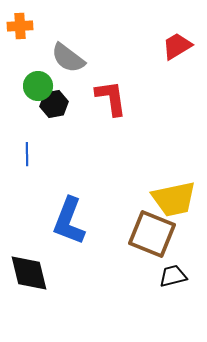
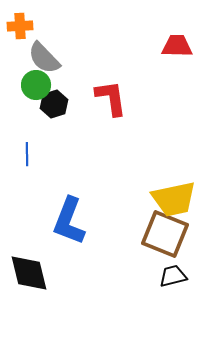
red trapezoid: rotated 32 degrees clockwise
gray semicircle: moved 24 px left; rotated 9 degrees clockwise
green circle: moved 2 px left, 1 px up
black hexagon: rotated 8 degrees counterclockwise
brown square: moved 13 px right
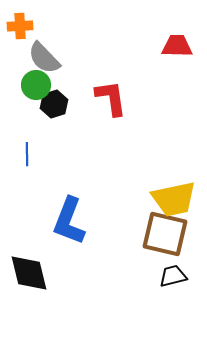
brown square: rotated 9 degrees counterclockwise
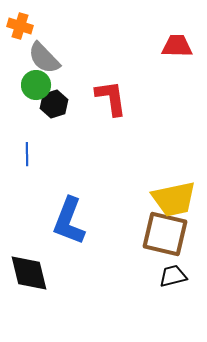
orange cross: rotated 20 degrees clockwise
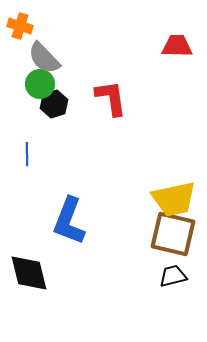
green circle: moved 4 px right, 1 px up
brown square: moved 8 px right
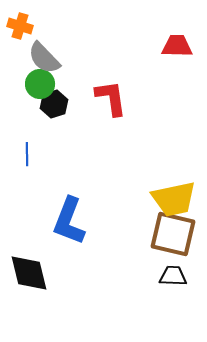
black trapezoid: rotated 16 degrees clockwise
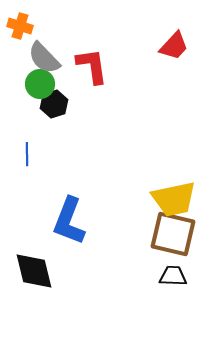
red trapezoid: moved 3 px left; rotated 132 degrees clockwise
red L-shape: moved 19 px left, 32 px up
black diamond: moved 5 px right, 2 px up
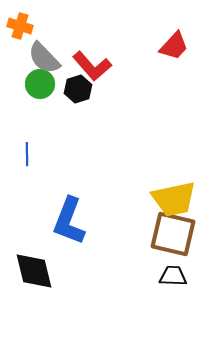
red L-shape: rotated 147 degrees clockwise
black hexagon: moved 24 px right, 15 px up
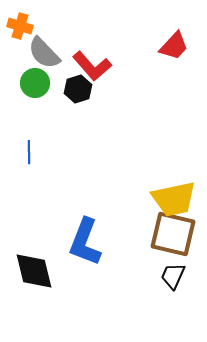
gray semicircle: moved 5 px up
green circle: moved 5 px left, 1 px up
blue line: moved 2 px right, 2 px up
blue L-shape: moved 16 px right, 21 px down
black trapezoid: rotated 68 degrees counterclockwise
